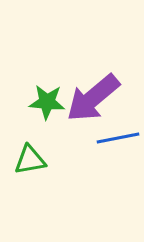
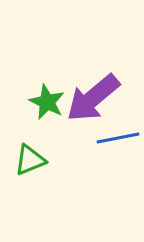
green star: rotated 21 degrees clockwise
green triangle: rotated 12 degrees counterclockwise
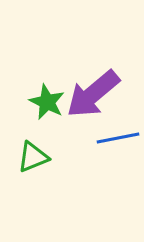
purple arrow: moved 4 px up
green triangle: moved 3 px right, 3 px up
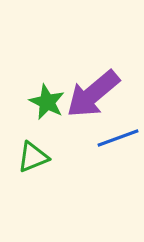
blue line: rotated 9 degrees counterclockwise
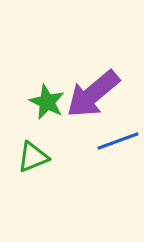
blue line: moved 3 px down
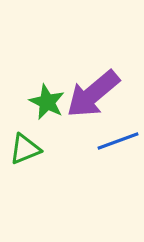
green triangle: moved 8 px left, 8 px up
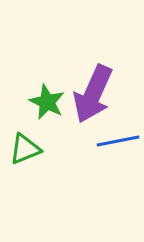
purple arrow: rotated 26 degrees counterclockwise
blue line: rotated 9 degrees clockwise
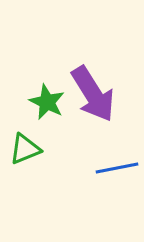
purple arrow: rotated 56 degrees counterclockwise
blue line: moved 1 px left, 27 px down
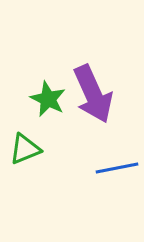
purple arrow: rotated 8 degrees clockwise
green star: moved 1 px right, 3 px up
